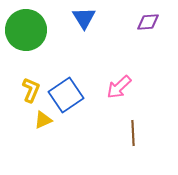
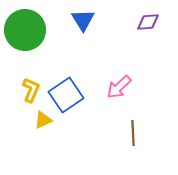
blue triangle: moved 1 px left, 2 px down
green circle: moved 1 px left
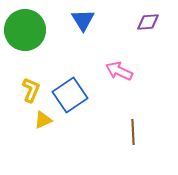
pink arrow: moved 16 px up; rotated 68 degrees clockwise
blue square: moved 4 px right
brown line: moved 1 px up
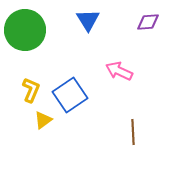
blue triangle: moved 5 px right
yellow triangle: rotated 12 degrees counterclockwise
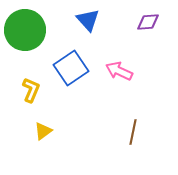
blue triangle: rotated 10 degrees counterclockwise
blue square: moved 1 px right, 27 px up
yellow triangle: moved 11 px down
brown line: rotated 15 degrees clockwise
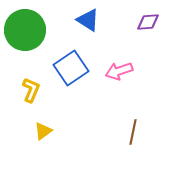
blue triangle: rotated 15 degrees counterclockwise
pink arrow: rotated 44 degrees counterclockwise
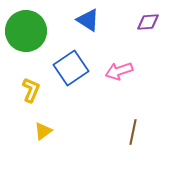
green circle: moved 1 px right, 1 px down
